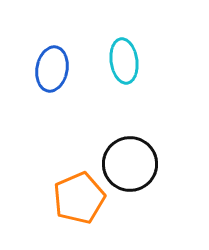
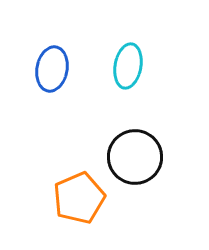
cyan ellipse: moved 4 px right, 5 px down; rotated 18 degrees clockwise
black circle: moved 5 px right, 7 px up
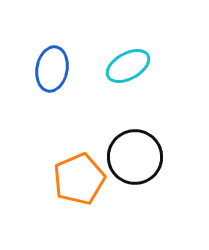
cyan ellipse: rotated 51 degrees clockwise
orange pentagon: moved 19 px up
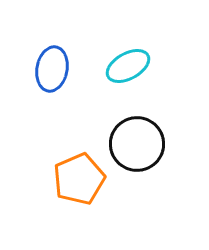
black circle: moved 2 px right, 13 px up
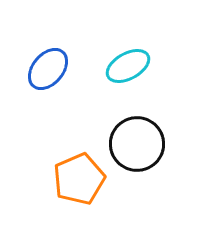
blue ellipse: moved 4 px left; rotated 30 degrees clockwise
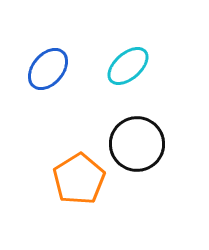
cyan ellipse: rotated 12 degrees counterclockwise
orange pentagon: rotated 9 degrees counterclockwise
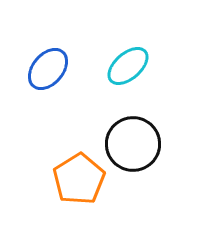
black circle: moved 4 px left
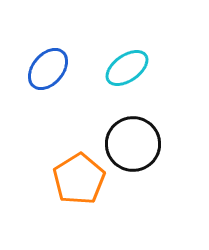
cyan ellipse: moved 1 px left, 2 px down; rotated 6 degrees clockwise
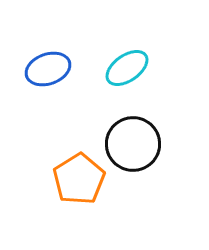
blue ellipse: rotated 30 degrees clockwise
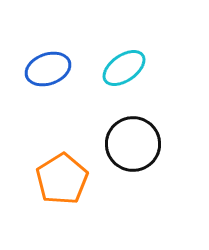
cyan ellipse: moved 3 px left
orange pentagon: moved 17 px left
